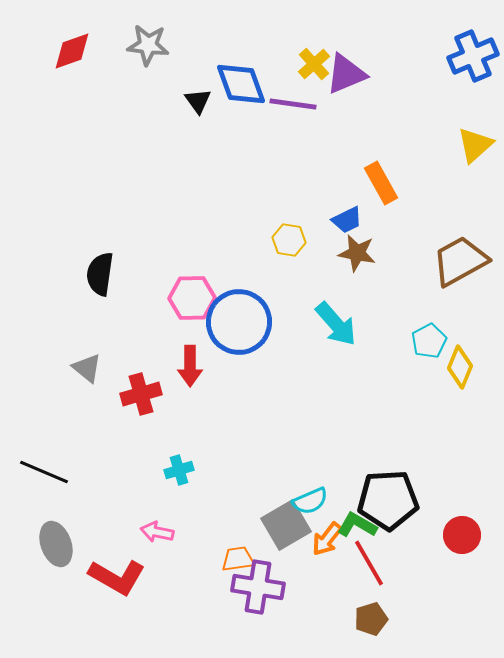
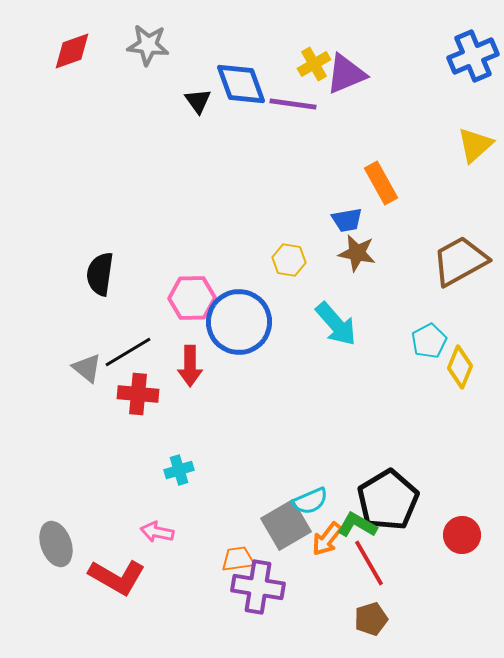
yellow cross: rotated 12 degrees clockwise
blue trapezoid: rotated 16 degrees clockwise
yellow hexagon: moved 20 px down
red cross: moved 3 px left; rotated 21 degrees clockwise
black line: moved 84 px right, 120 px up; rotated 54 degrees counterclockwise
black pentagon: rotated 28 degrees counterclockwise
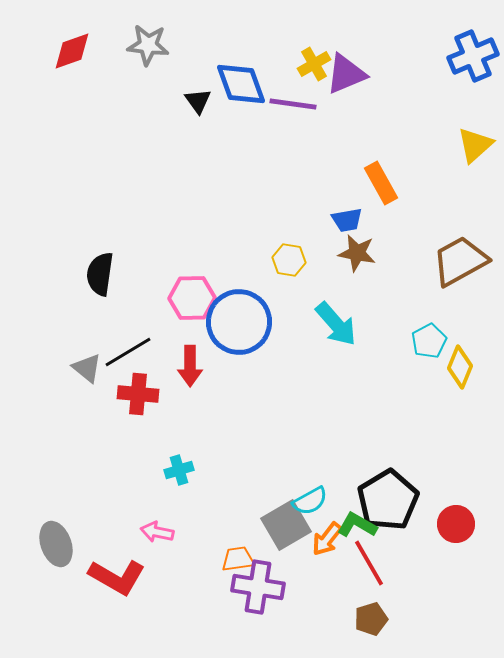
cyan semicircle: rotated 6 degrees counterclockwise
red circle: moved 6 px left, 11 px up
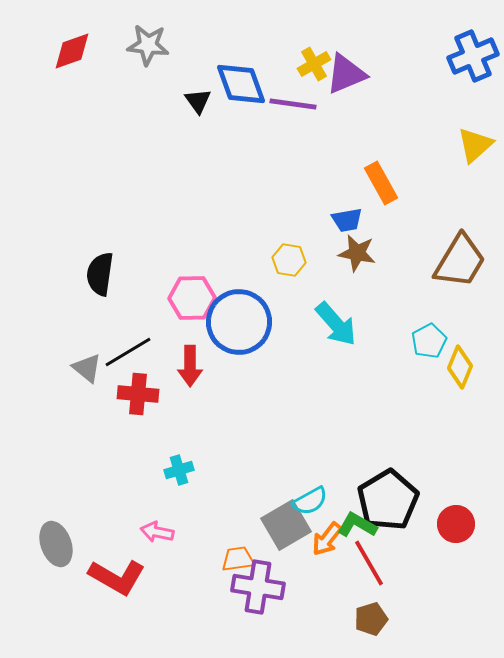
brown trapezoid: rotated 150 degrees clockwise
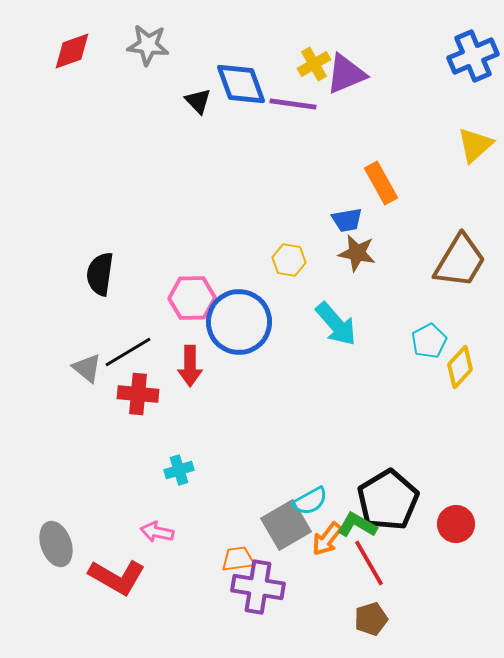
black triangle: rotated 8 degrees counterclockwise
yellow diamond: rotated 21 degrees clockwise
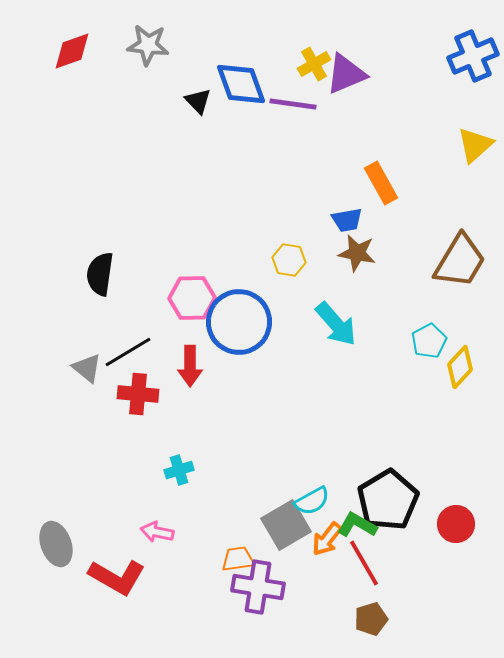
cyan semicircle: moved 2 px right
red line: moved 5 px left
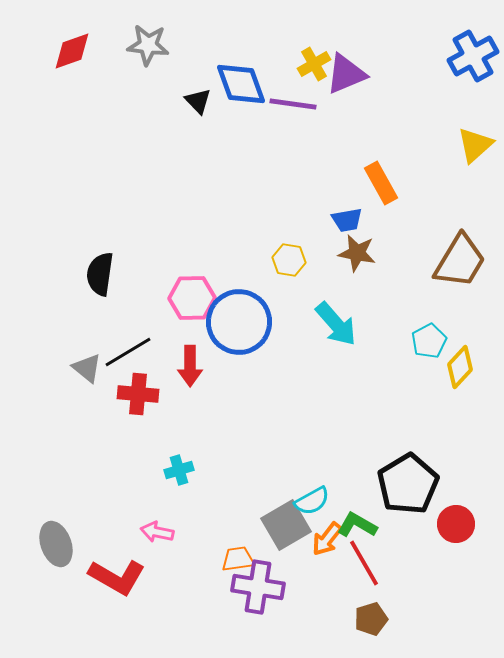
blue cross: rotated 6 degrees counterclockwise
black pentagon: moved 20 px right, 16 px up
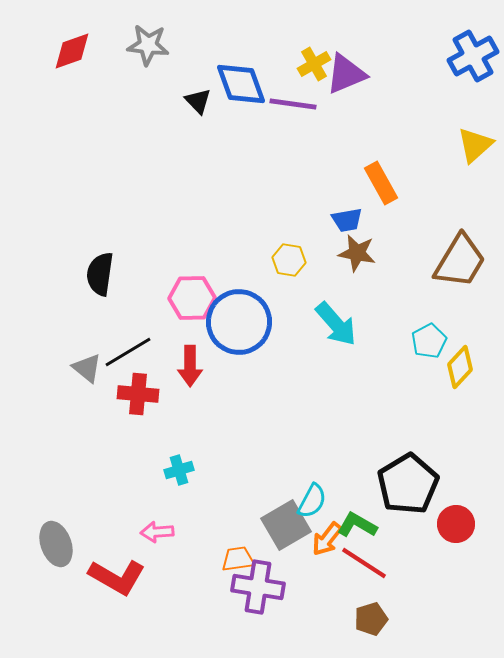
cyan semicircle: rotated 33 degrees counterclockwise
pink arrow: rotated 16 degrees counterclockwise
red line: rotated 27 degrees counterclockwise
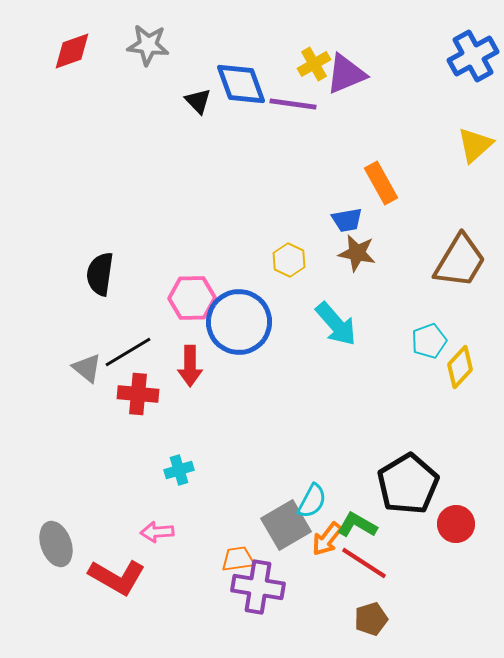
yellow hexagon: rotated 16 degrees clockwise
cyan pentagon: rotated 8 degrees clockwise
